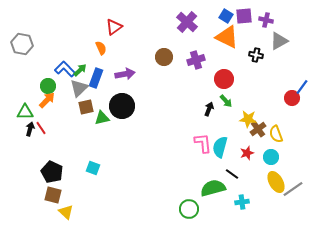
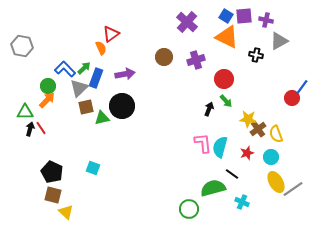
red triangle at (114, 27): moved 3 px left, 7 px down
gray hexagon at (22, 44): moved 2 px down
green arrow at (80, 70): moved 4 px right, 2 px up
cyan cross at (242, 202): rotated 32 degrees clockwise
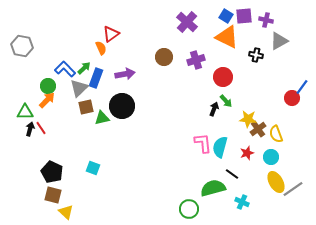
red circle at (224, 79): moved 1 px left, 2 px up
black arrow at (209, 109): moved 5 px right
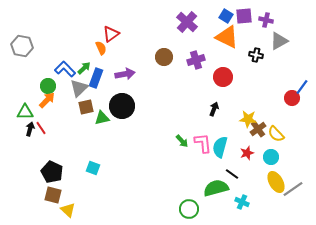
green arrow at (226, 101): moved 44 px left, 40 px down
yellow semicircle at (276, 134): rotated 24 degrees counterclockwise
green semicircle at (213, 188): moved 3 px right
yellow triangle at (66, 212): moved 2 px right, 2 px up
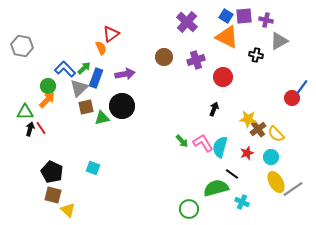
pink L-shape at (203, 143): rotated 25 degrees counterclockwise
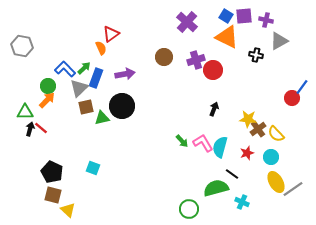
red circle at (223, 77): moved 10 px left, 7 px up
red line at (41, 128): rotated 16 degrees counterclockwise
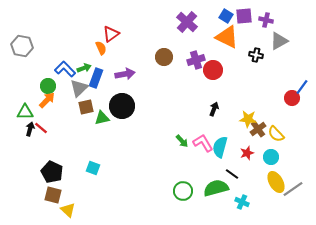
green arrow at (84, 68): rotated 24 degrees clockwise
green circle at (189, 209): moved 6 px left, 18 px up
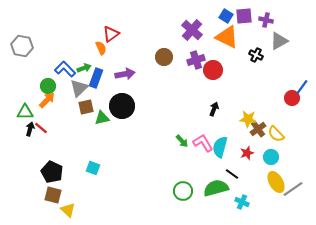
purple cross at (187, 22): moved 5 px right, 8 px down
black cross at (256, 55): rotated 16 degrees clockwise
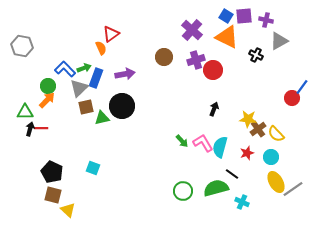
red line at (41, 128): rotated 40 degrees counterclockwise
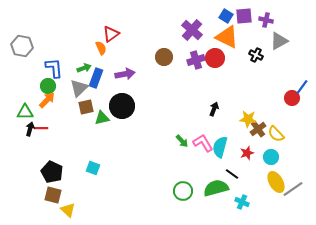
blue L-shape at (65, 69): moved 11 px left, 1 px up; rotated 40 degrees clockwise
red circle at (213, 70): moved 2 px right, 12 px up
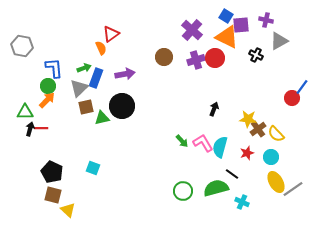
purple square at (244, 16): moved 3 px left, 9 px down
